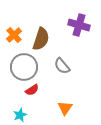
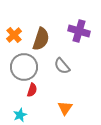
purple cross: moved 6 px down
red semicircle: rotated 40 degrees counterclockwise
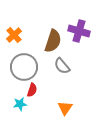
brown semicircle: moved 12 px right, 2 px down
cyan star: moved 11 px up; rotated 16 degrees clockwise
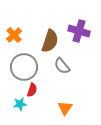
brown semicircle: moved 3 px left
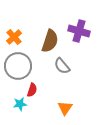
orange cross: moved 2 px down
gray circle: moved 6 px left, 1 px up
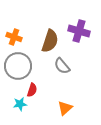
orange cross: rotated 28 degrees counterclockwise
orange triangle: rotated 14 degrees clockwise
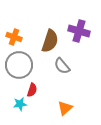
gray circle: moved 1 px right, 1 px up
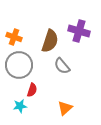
cyan star: moved 2 px down
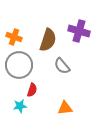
brown semicircle: moved 2 px left, 1 px up
orange triangle: rotated 35 degrees clockwise
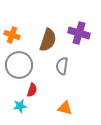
purple cross: moved 2 px down
orange cross: moved 2 px left, 2 px up
gray semicircle: rotated 48 degrees clockwise
orange triangle: rotated 21 degrees clockwise
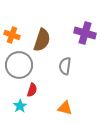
purple cross: moved 6 px right
brown semicircle: moved 6 px left
gray semicircle: moved 3 px right
cyan star: rotated 24 degrees counterclockwise
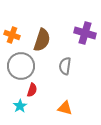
gray circle: moved 2 px right, 1 px down
